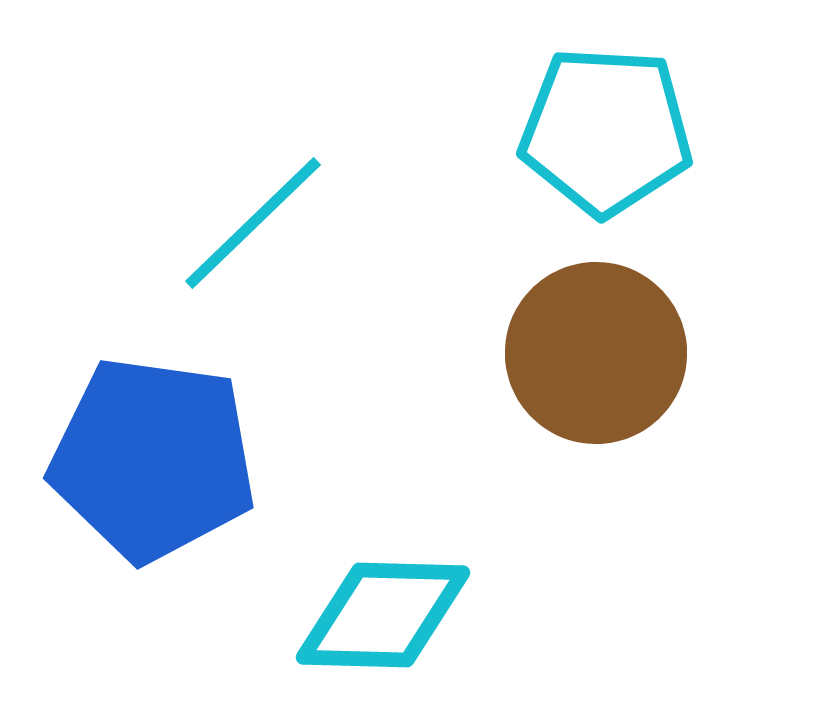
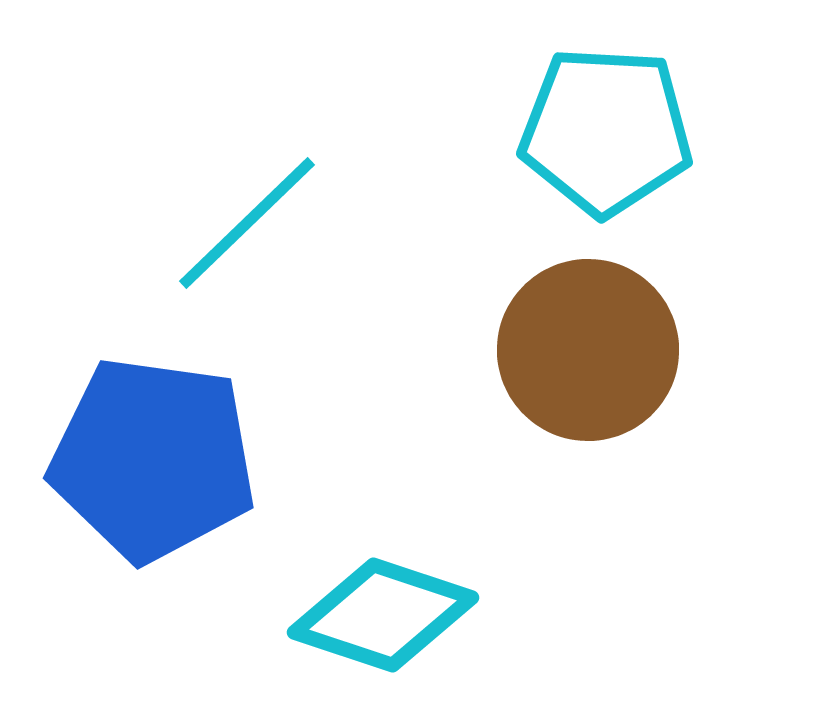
cyan line: moved 6 px left
brown circle: moved 8 px left, 3 px up
cyan diamond: rotated 17 degrees clockwise
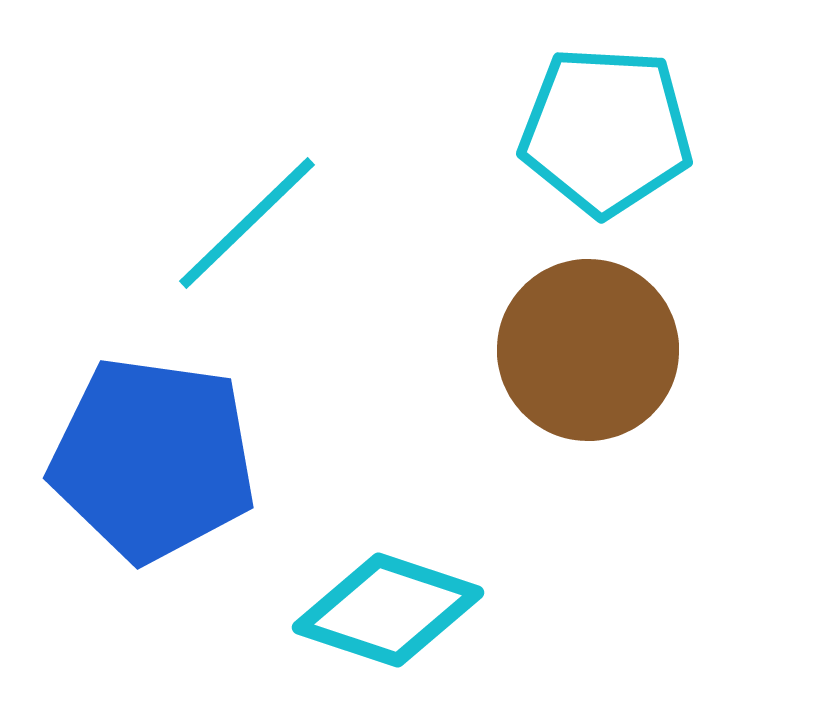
cyan diamond: moved 5 px right, 5 px up
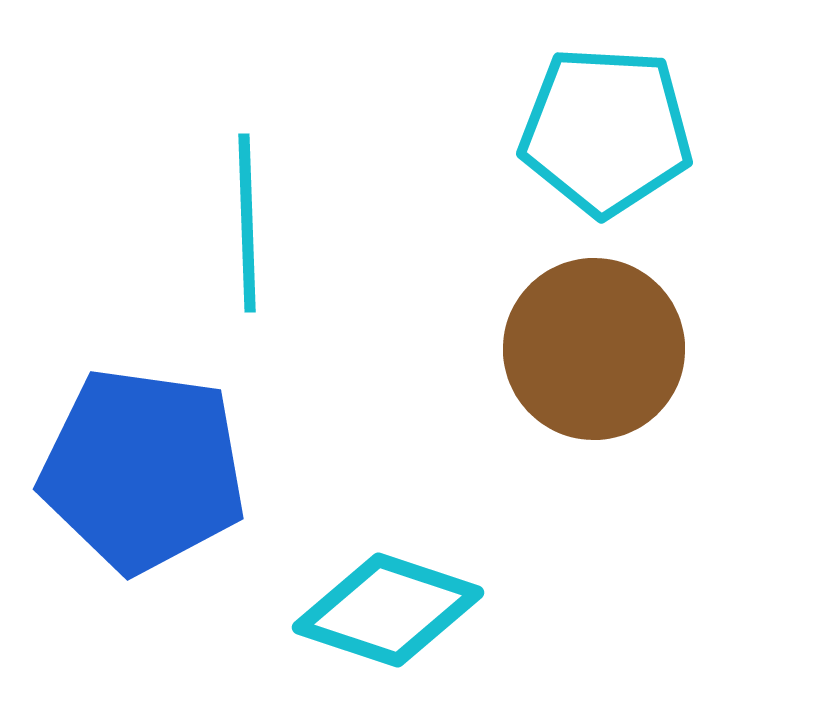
cyan line: rotated 48 degrees counterclockwise
brown circle: moved 6 px right, 1 px up
blue pentagon: moved 10 px left, 11 px down
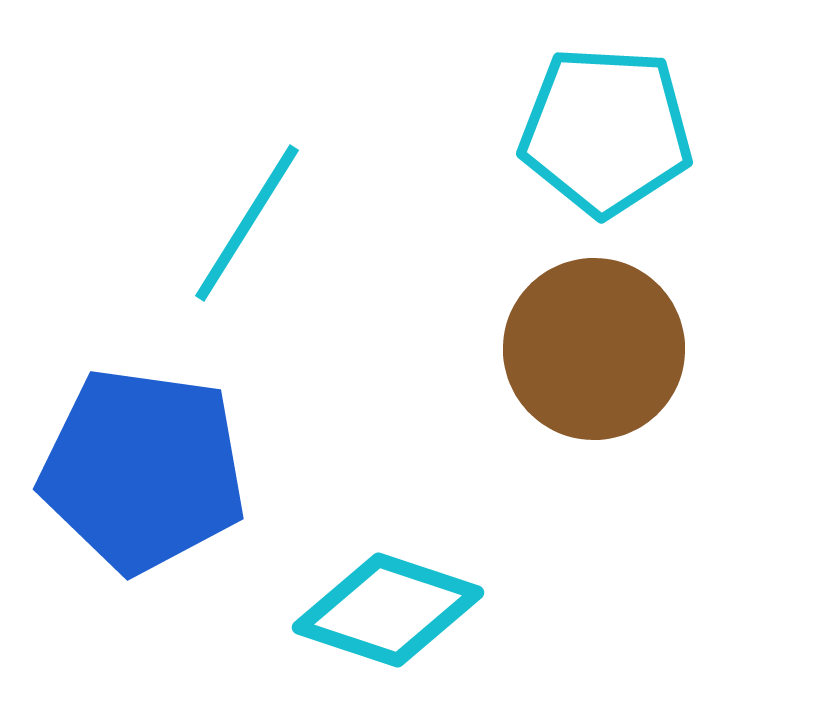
cyan line: rotated 34 degrees clockwise
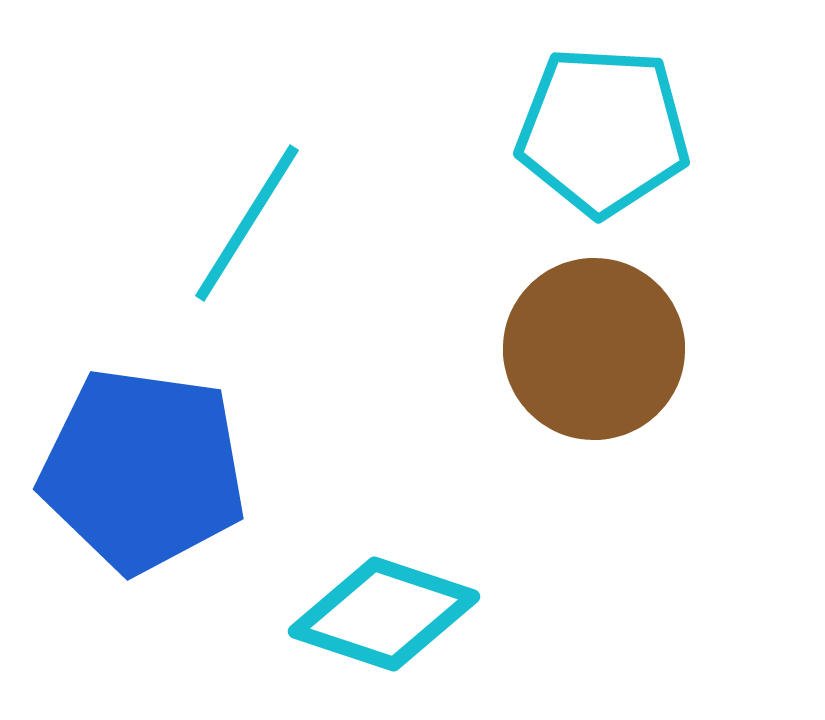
cyan pentagon: moved 3 px left
cyan diamond: moved 4 px left, 4 px down
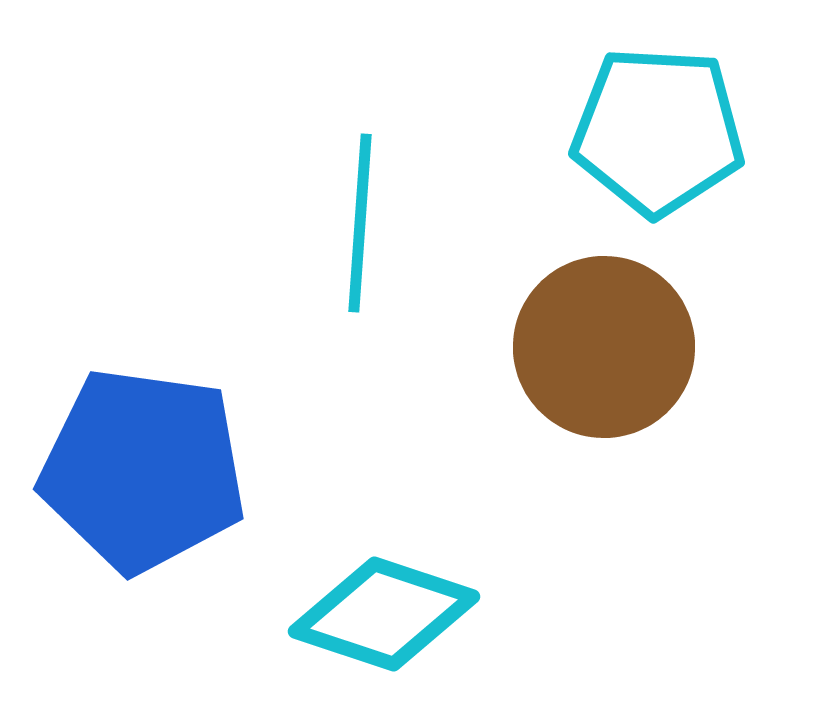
cyan pentagon: moved 55 px right
cyan line: moved 113 px right; rotated 28 degrees counterclockwise
brown circle: moved 10 px right, 2 px up
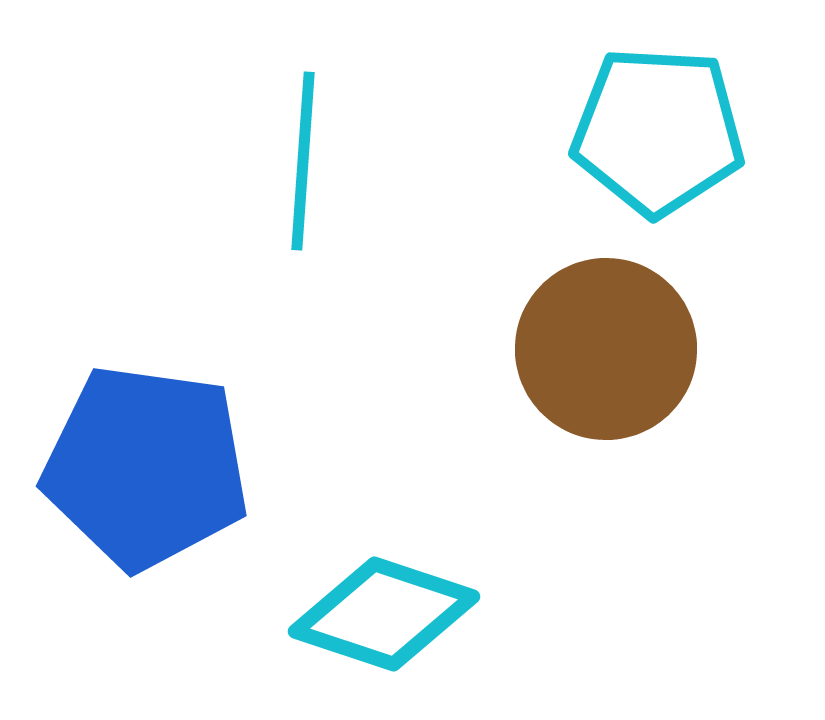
cyan line: moved 57 px left, 62 px up
brown circle: moved 2 px right, 2 px down
blue pentagon: moved 3 px right, 3 px up
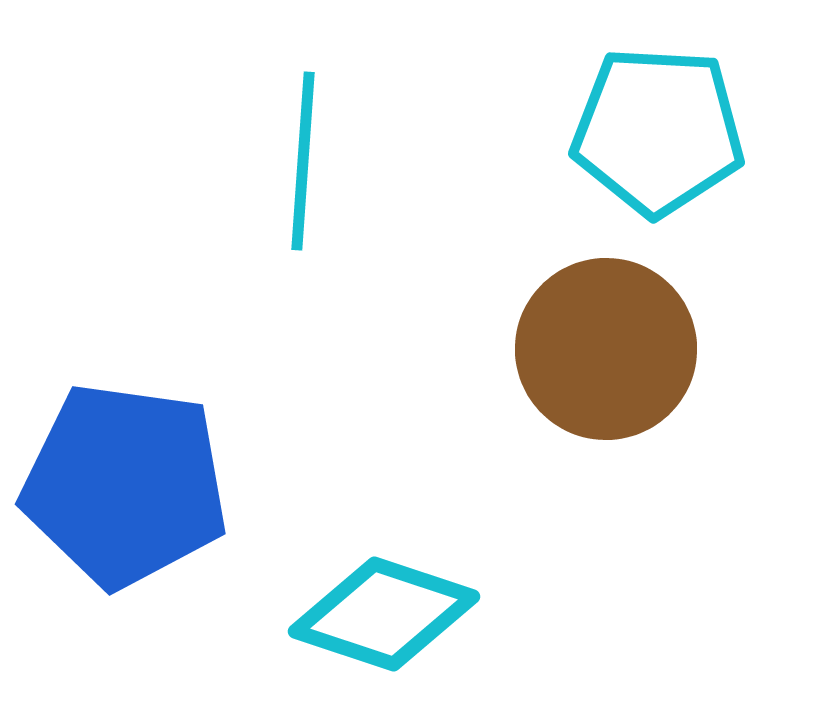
blue pentagon: moved 21 px left, 18 px down
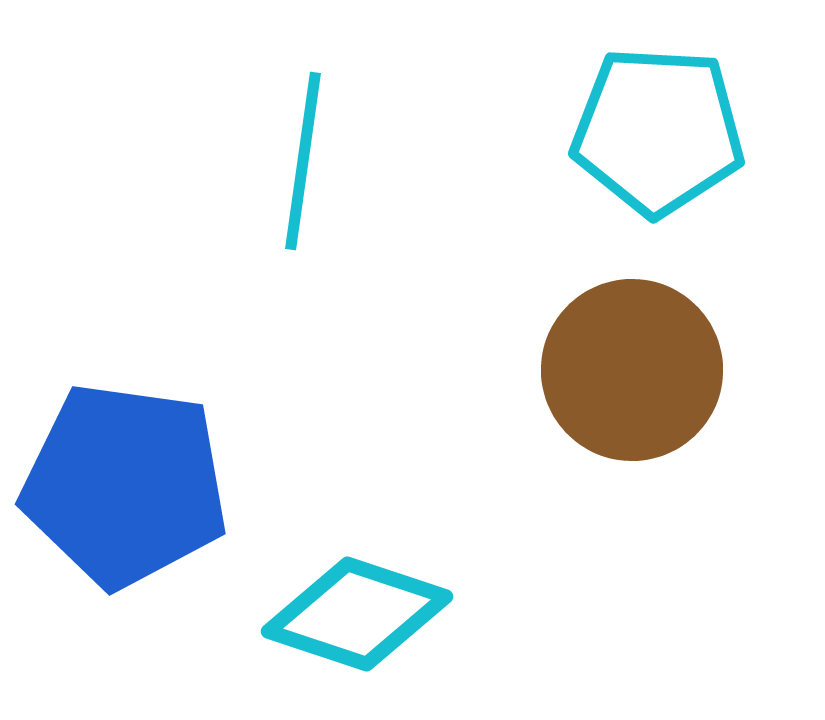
cyan line: rotated 4 degrees clockwise
brown circle: moved 26 px right, 21 px down
cyan diamond: moved 27 px left
